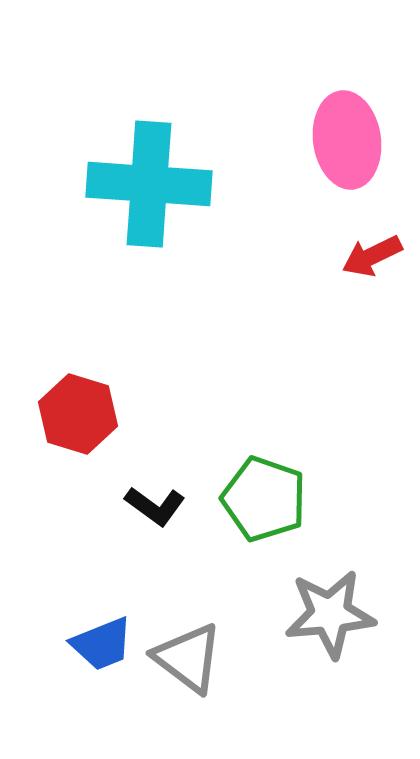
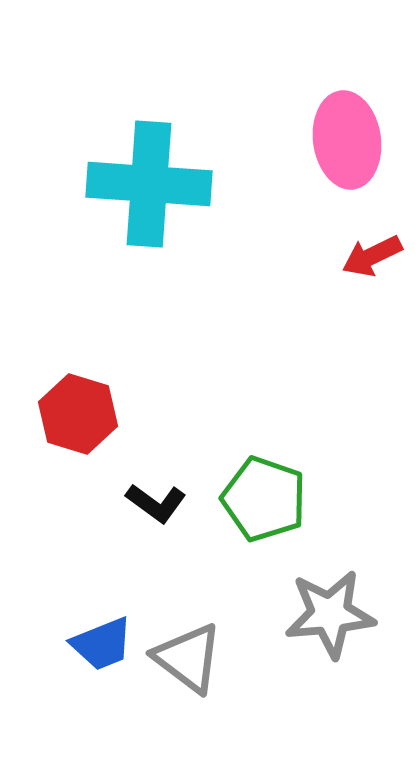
black L-shape: moved 1 px right, 3 px up
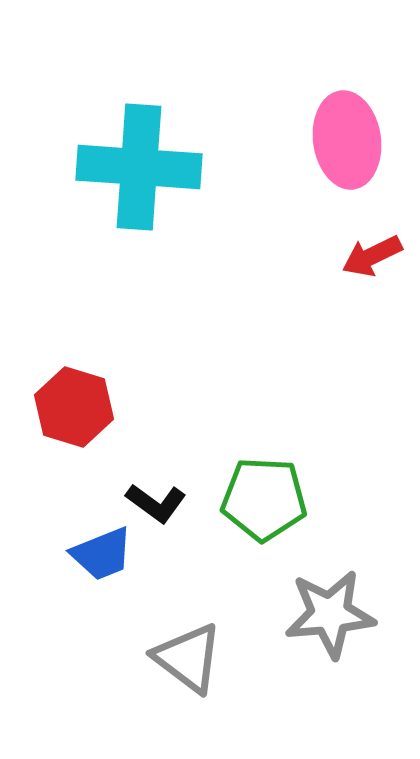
cyan cross: moved 10 px left, 17 px up
red hexagon: moved 4 px left, 7 px up
green pentagon: rotated 16 degrees counterclockwise
blue trapezoid: moved 90 px up
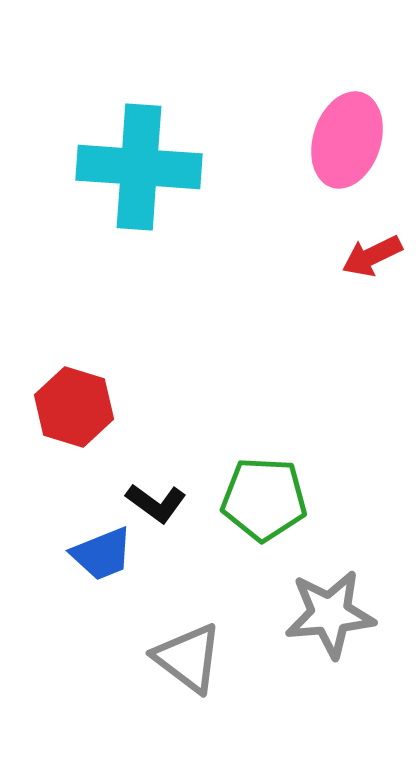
pink ellipse: rotated 26 degrees clockwise
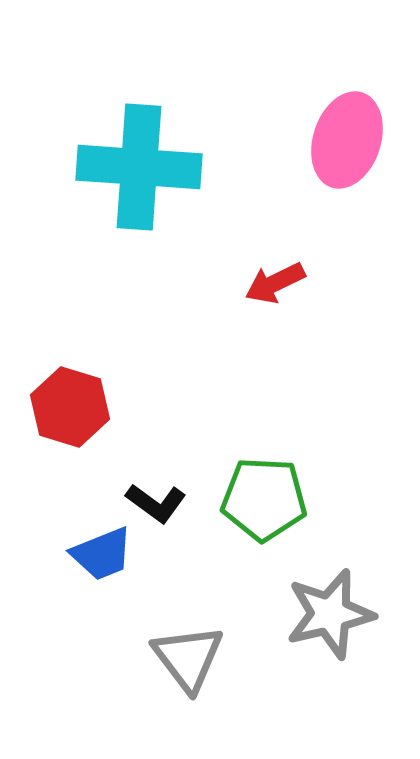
red arrow: moved 97 px left, 27 px down
red hexagon: moved 4 px left
gray star: rotated 8 degrees counterclockwise
gray triangle: rotated 16 degrees clockwise
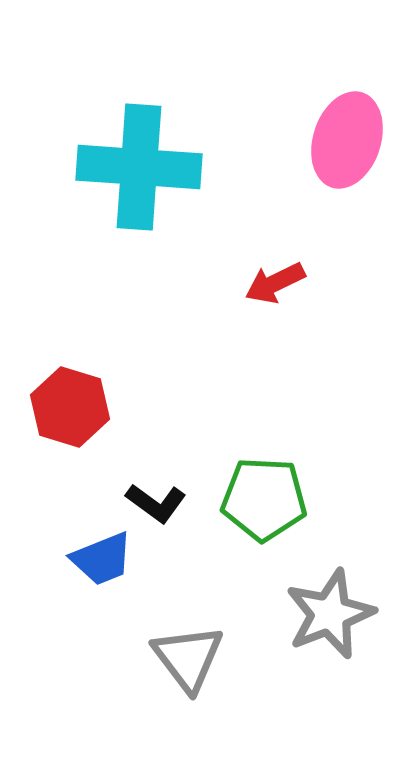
blue trapezoid: moved 5 px down
gray star: rotated 8 degrees counterclockwise
